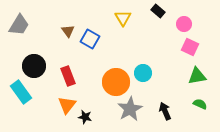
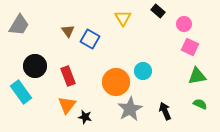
black circle: moved 1 px right
cyan circle: moved 2 px up
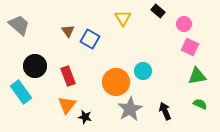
gray trapezoid: rotated 80 degrees counterclockwise
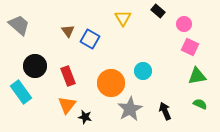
orange circle: moved 5 px left, 1 px down
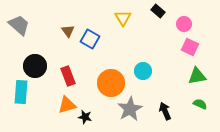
cyan rectangle: rotated 40 degrees clockwise
orange triangle: rotated 36 degrees clockwise
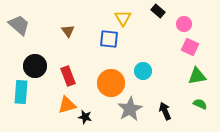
blue square: moved 19 px right; rotated 24 degrees counterclockwise
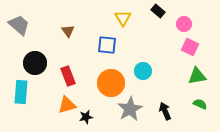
blue square: moved 2 px left, 6 px down
black circle: moved 3 px up
black star: moved 1 px right; rotated 24 degrees counterclockwise
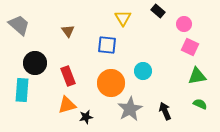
cyan rectangle: moved 1 px right, 2 px up
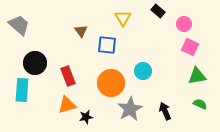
brown triangle: moved 13 px right
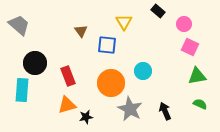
yellow triangle: moved 1 px right, 4 px down
gray star: rotated 15 degrees counterclockwise
